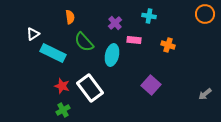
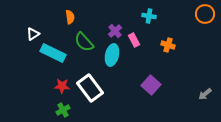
purple cross: moved 8 px down
pink rectangle: rotated 56 degrees clockwise
red star: rotated 14 degrees counterclockwise
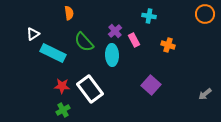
orange semicircle: moved 1 px left, 4 px up
cyan ellipse: rotated 15 degrees counterclockwise
white rectangle: moved 1 px down
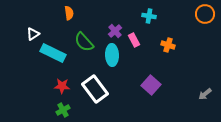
white rectangle: moved 5 px right
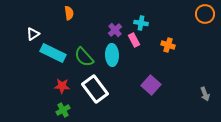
cyan cross: moved 8 px left, 7 px down
purple cross: moved 1 px up
green semicircle: moved 15 px down
gray arrow: rotated 72 degrees counterclockwise
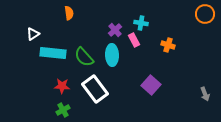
cyan rectangle: rotated 20 degrees counterclockwise
